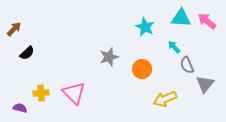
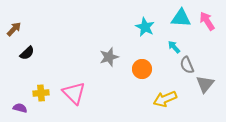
pink arrow: rotated 18 degrees clockwise
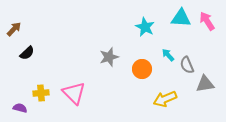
cyan arrow: moved 6 px left, 8 px down
gray triangle: rotated 42 degrees clockwise
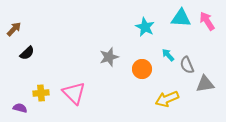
yellow arrow: moved 2 px right
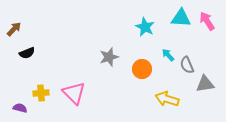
black semicircle: rotated 21 degrees clockwise
yellow arrow: rotated 40 degrees clockwise
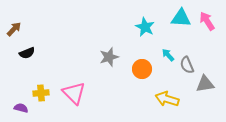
purple semicircle: moved 1 px right
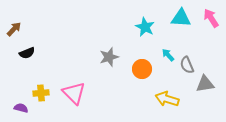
pink arrow: moved 4 px right, 3 px up
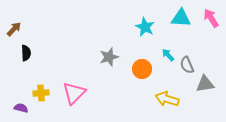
black semicircle: moved 1 px left; rotated 70 degrees counterclockwise
pink triangle: rotated 30 degrees clockwise
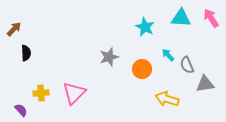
purple semicircle: moved 2 px down; rotated 32 degrees clockwise
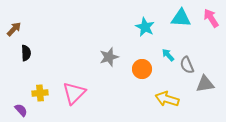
yellow cross: moved 1 px left
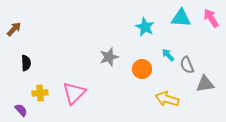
black semicircle: moved 10 px down
